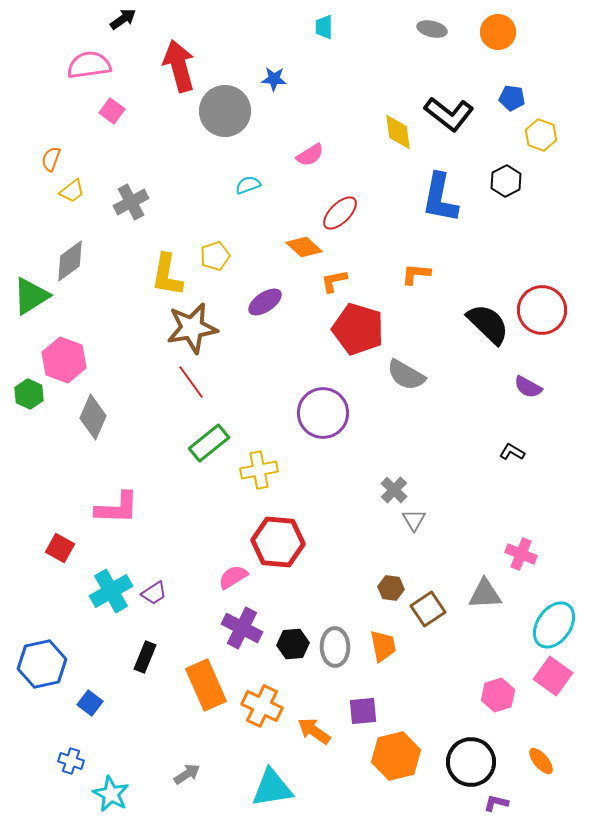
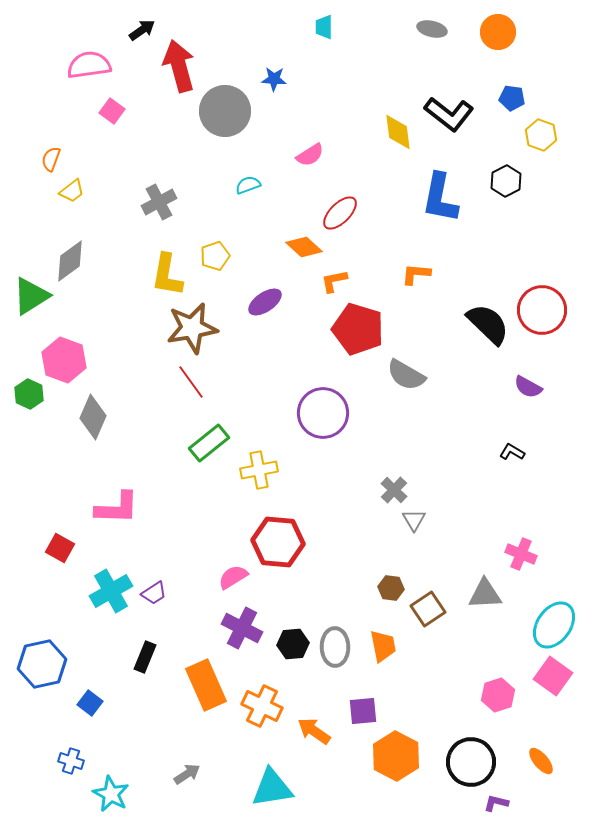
black arrow at (123, 19): moved 19 px right, 11 px down
gray cross at (131, 202): moved 28 px right
orange hexagon at (396, 756): rotated 18 degrees counterclockwise
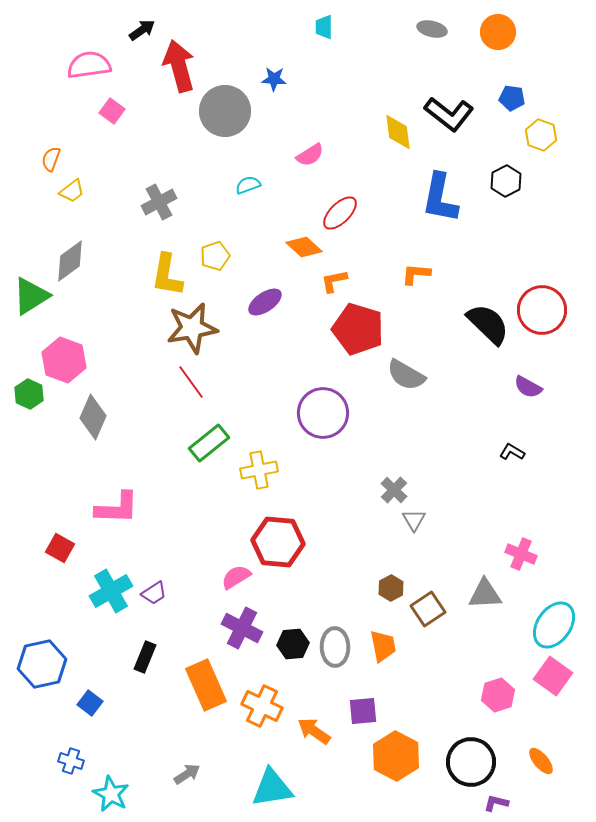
pink semicircle at (233, 577): moved 3 px right
brown hexagon at (391, 588): rotated 25 degrees clockwise
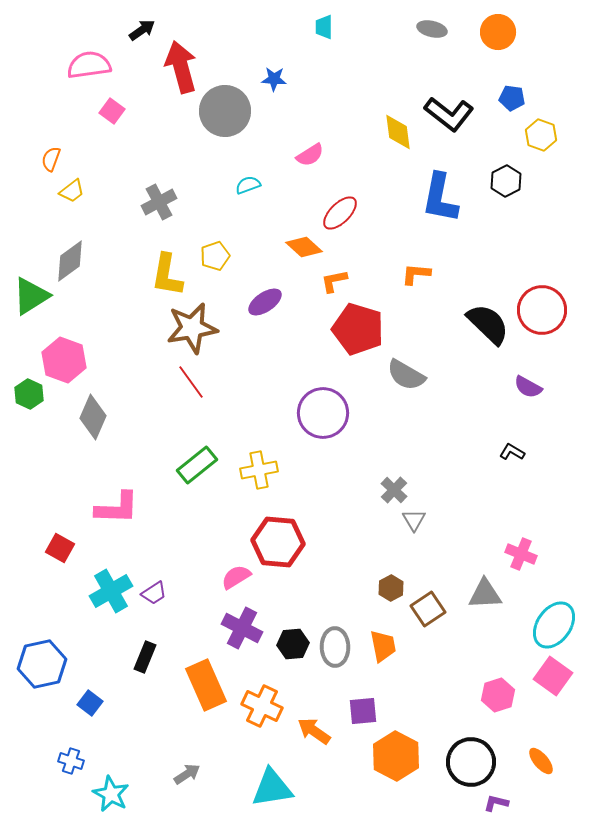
red arrow at (179, 66): moved 2 px right, 1 px down
green rectangle at (209, 443): moved 12 px left, 22 px down
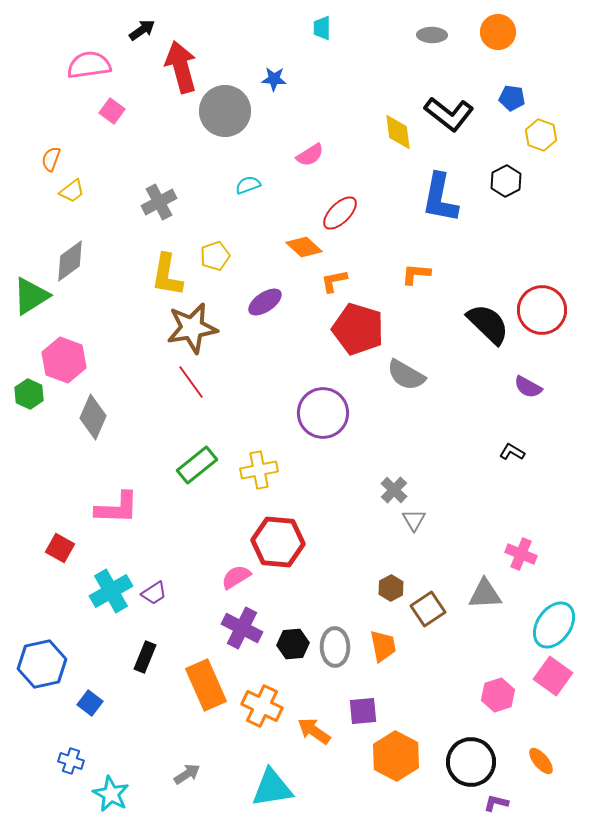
cyan trapezoid at (324, 27): moved 2 px left, 1 px down
gray ellipse at (432, 29): moved 6 px down; rotated 12 degrees counterclockwise
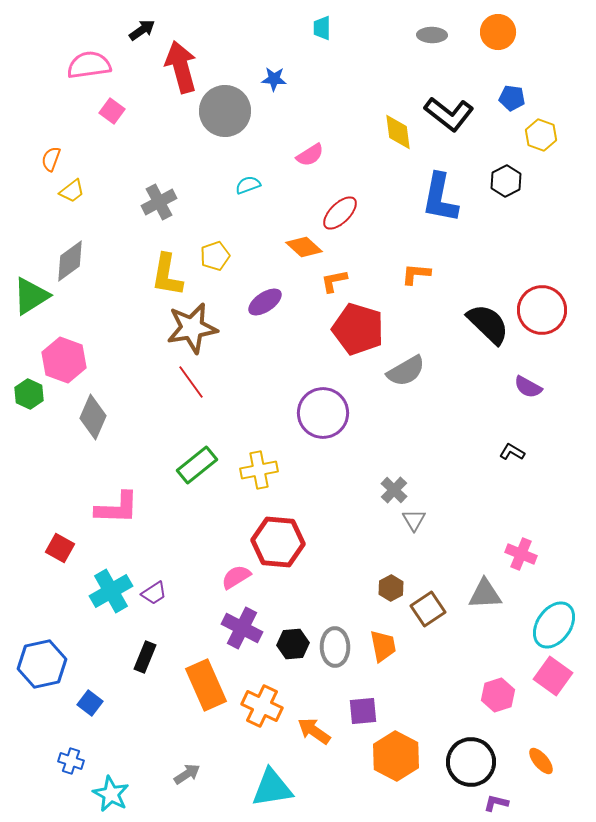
gray semicircle at (406, 375): moved 4 px up; rotated 60 degrees counterclockwise
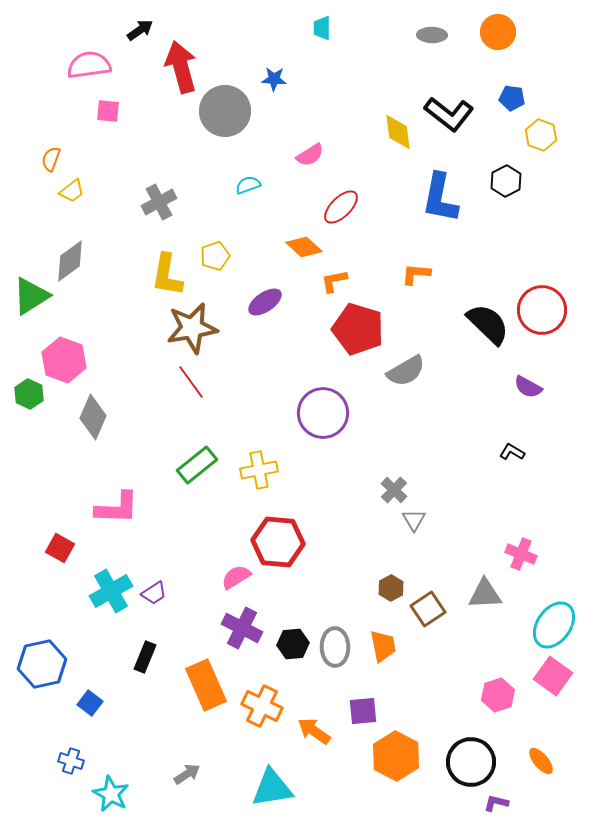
black arrow at (142, 30): moved 2 px left
pink square at (112, 111): moved 4 px left; rotated 30 degrees counterclockwise
red ellipse at (340, 213): moved 1 px right, 6 px up
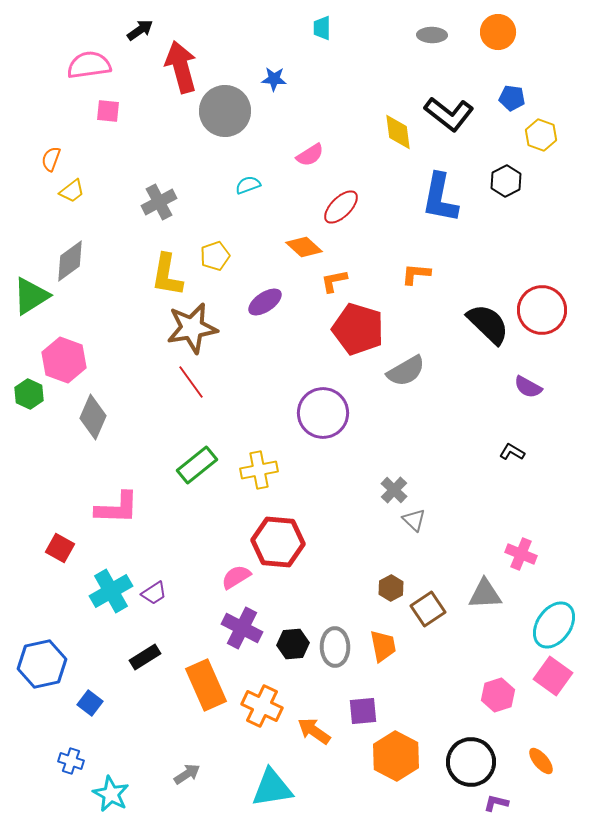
gray triangle at (414, 520): rotated 15 degrees counterclockwise
black rectangle at (145, 657): rotated 36 degrees clockwise
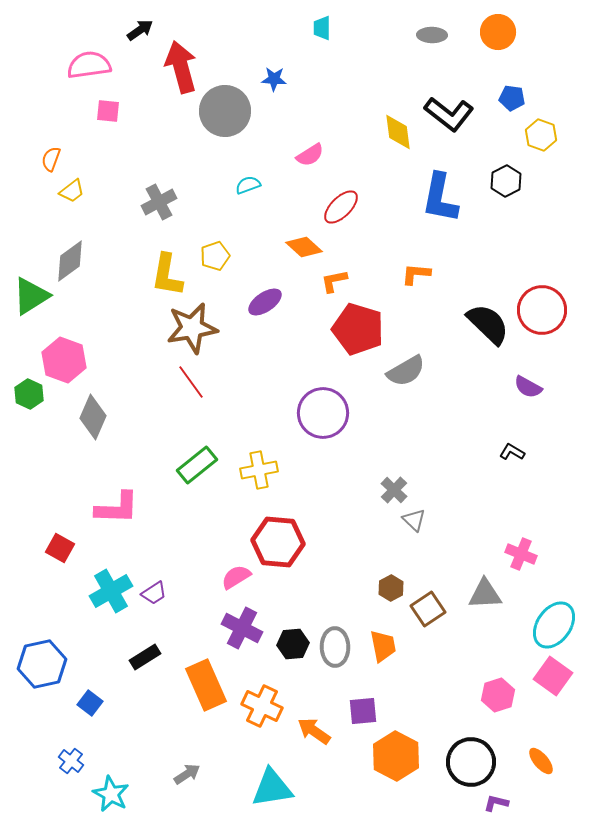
blue cross at (71, 761): rotated 20 degrees clockwise
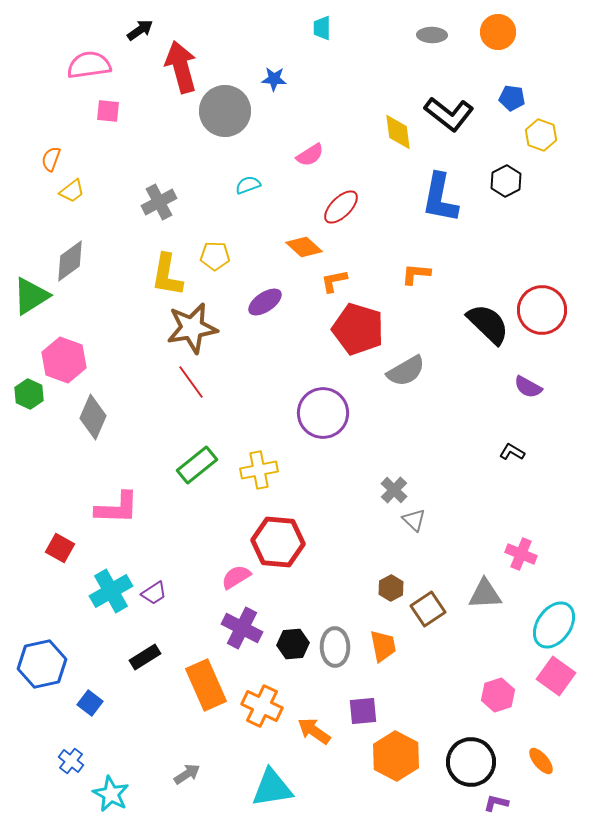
yellow pentagon at (215, 256): rotated 20 degrees clockwise
pink square at (553, 676): moved 3 px right
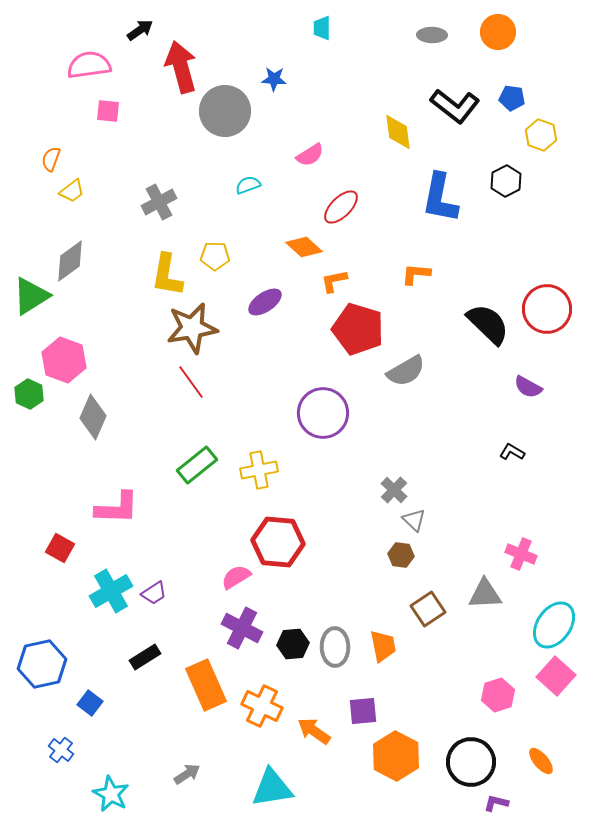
black L-shape at (449, 114): moved 6 px right, 8 px up
red circle at (542, 310): moved 5 px right, 1 px up
brown hexagon at (391, 588): moved 10 px right, 33 px up; rotated 25 degrees counterclockwise
pink square at (556, 676): rotated 6 degrees clockwise
blue cross at (71, 761): moved 10 px left, 11 px up
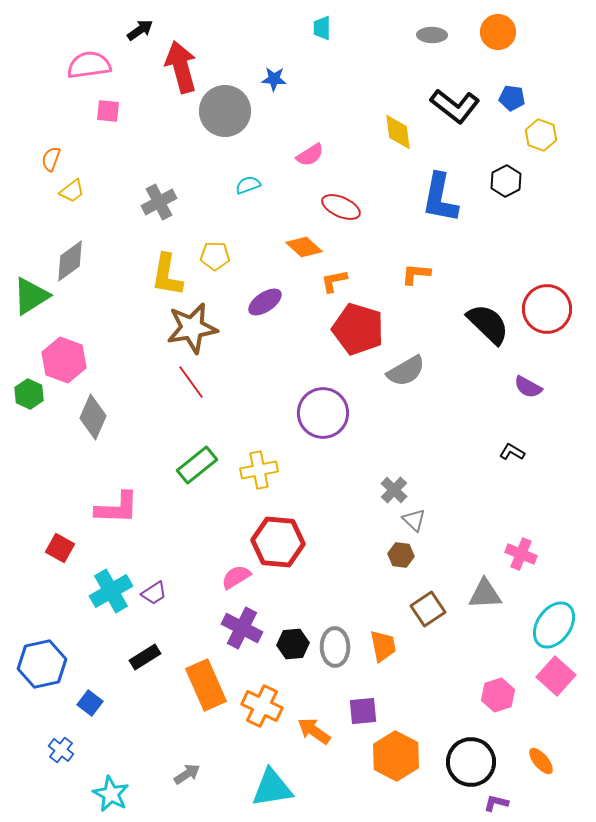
red ellipse at (341, 207): rotated 69 degrees clockwise
